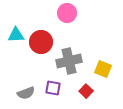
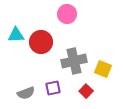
pink circle: moved 1 px down
gray cross: moved 5 px right
purple square: rotated 21 degrees counterclockwise
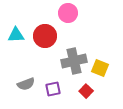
pink circle: moved 1 px right, 1 px up
red circle: moved 4 px right, 6 px up
yellow square: moved 3 px left, 1 px up
purple square: moved 1 px down
gray semicircle: moved 9 px up
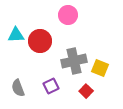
pink circle: moved 2 px down
red circle: moved 5 px left, 5 px down
gray semicircle: moved 8 px left, 4 px down; rotated 90 degrees clockwise
purple square: moved 2 px left, 3 px up; rotated 14 degrees counterclockwise
